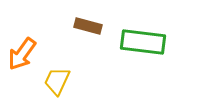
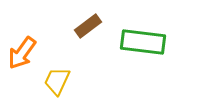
brown rectangle: rotated 52 degrees counterclockwise
orange arrow: moved 1 px up
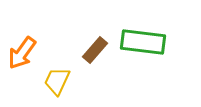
brown rectangle: moved 7 px right, 24 px down; rotated 12 degrees counterclockwise
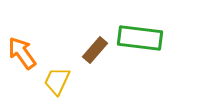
green rectangle: moved 3 px left, 4 px up
orange arrow: rotated 108 degrees clockwise
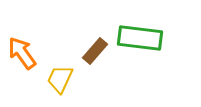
brown rectangle: moved 1 px down
yellow trapezoid: moved 3 px right, 2 px up
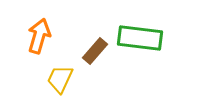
orange arrow: moved 17 px right, 17 px up; rotated 52 degrees clockwise
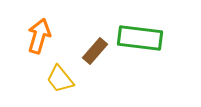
yellow trapezoid: rotated 64 degrees counterclockwise
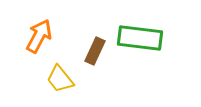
orange arrow: rotated 12 degrees clockwise
brown rectangle: rotated 16 degrees counterclockwise
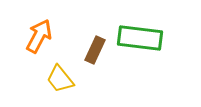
brown rectangle: moved 1 px up
